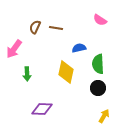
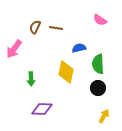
green arrow: moved 4 px right, 5 px down
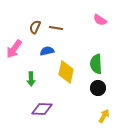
blue semicircle: moved 32 px left, 3 px down
green semicircle: moved 2 px left
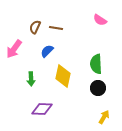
blue semicircle: rotated 32 degrees counterclockwise
yellow diamond: moved 3 px left, 4 px down
yellow arrow: moved 1 px down
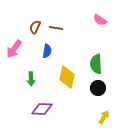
blue semicircle: rotated 144 degrees clockwise
yellow diamond: moved 4 px right, 1 px down
